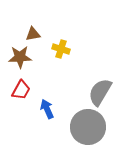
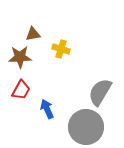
gray circle: moved 2 px left
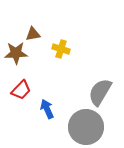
brown star: moved 4 px left, 4 px up
red trapezoid: rotated 15 degrees clockwise
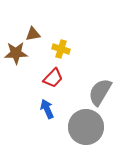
red trapezoid: moved 32 px right, 12 px up
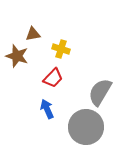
brown star: moved 1 px right, 3 px down; rotated 20 degrees clockwise
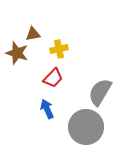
yellow cross: moved 2 px left; rotated 30 degrees counterclockwise
brown star: moved 3 px up
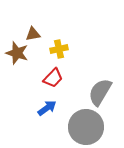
blue arrow: moved 1 px up; rotated 78 degrees clockwise
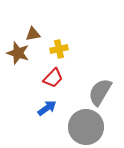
brown star: moved 1 px right
